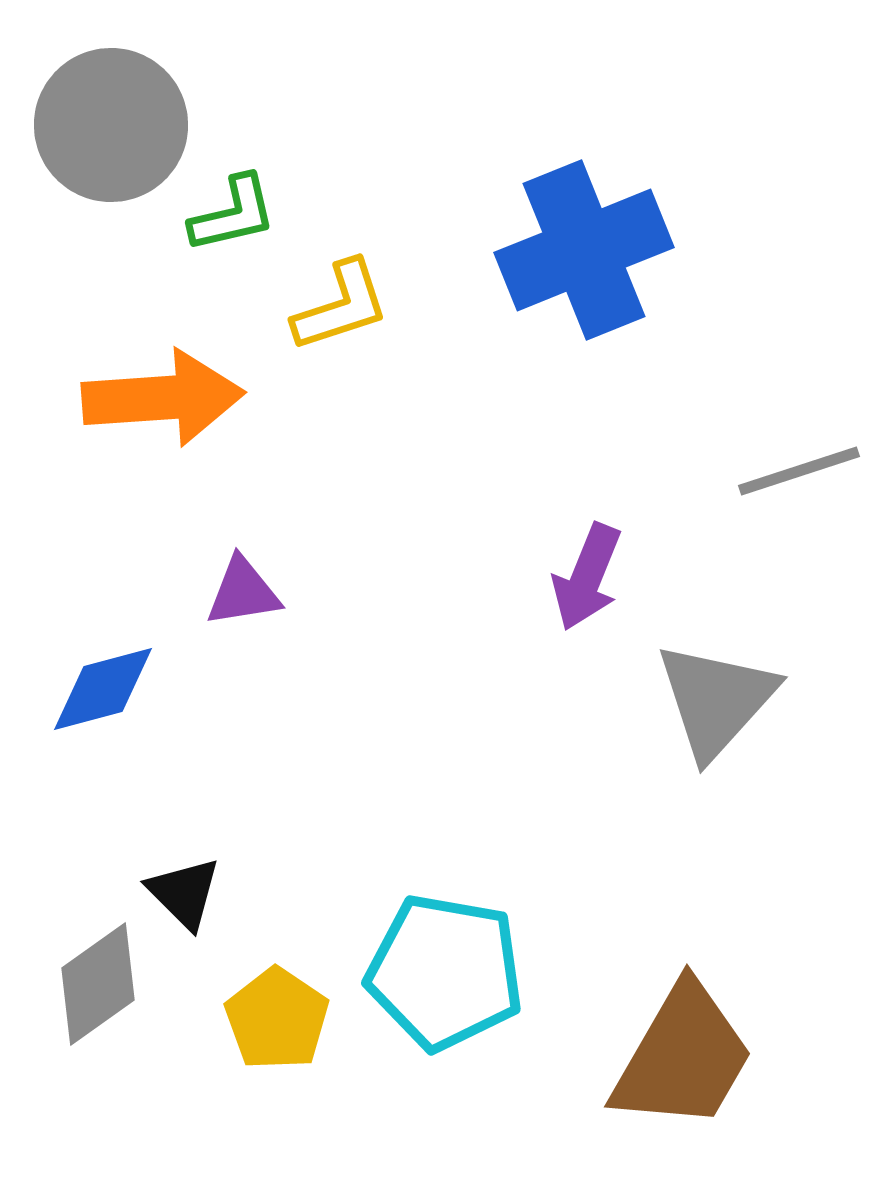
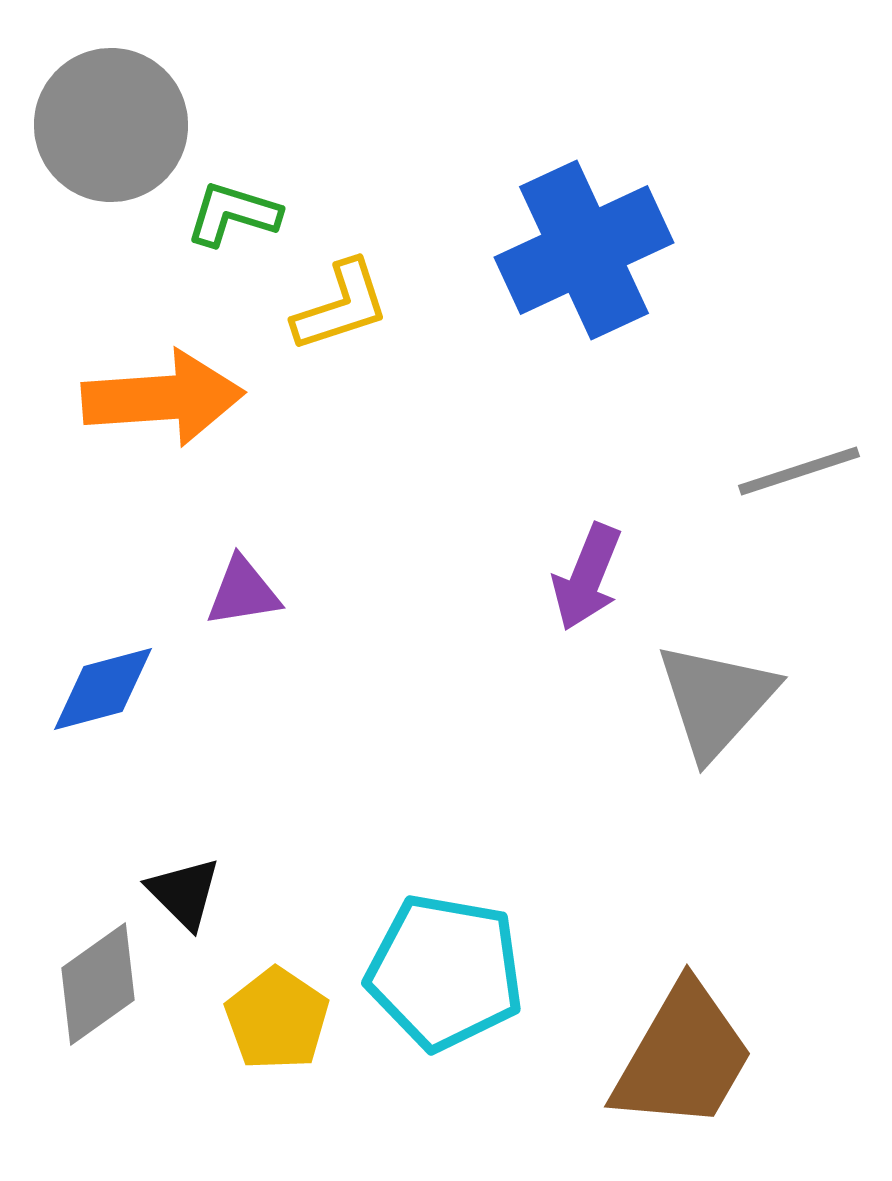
green L-shape: rotated 150 degrees counterclockwise
blue cross: rotated 3 degrees counterclockwise
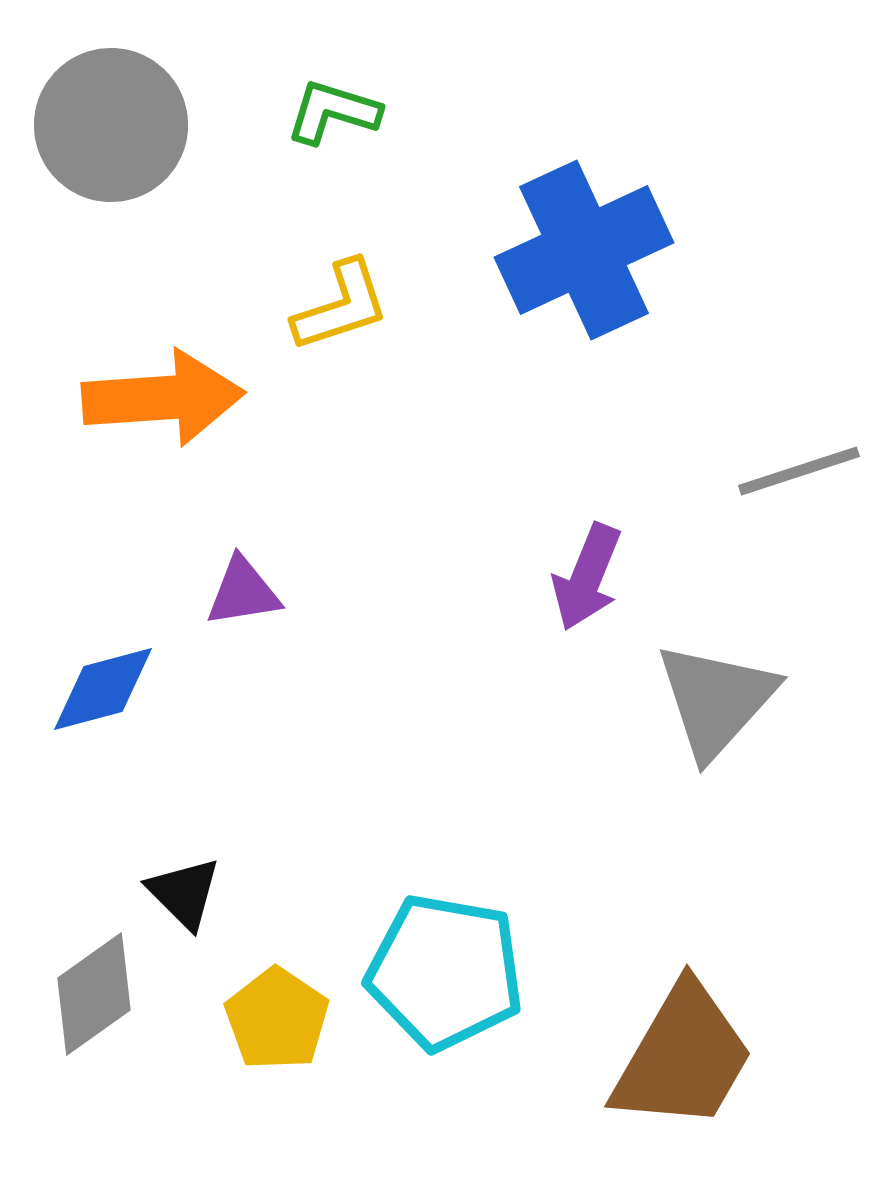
green L-shape: moved 100 px right, 102 px up
gray diamond: moved 4 px left, 10 px down
